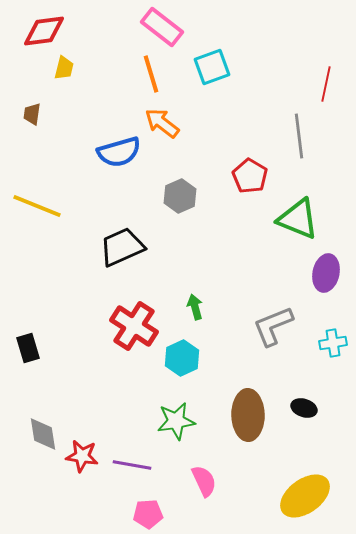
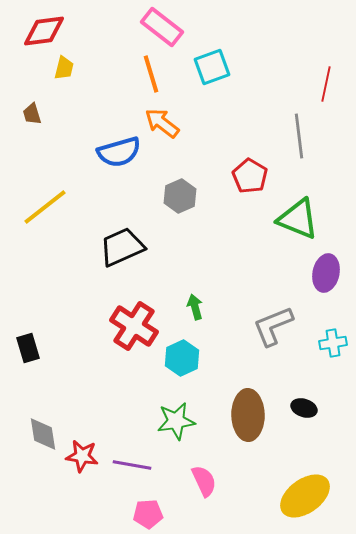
brown trapezoid: rotated 25 degrees counterclockwise
yellow line: moved 8 px right, 1 px down; rotated 60 degrees counterclockwise
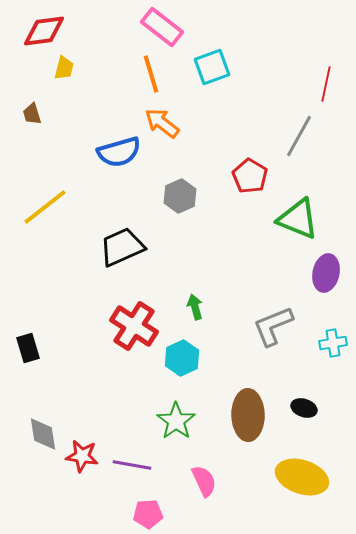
gray line: rotated 36 degrees clockwise
green star: rotated 27 degrees counterclockwise
yellow ellipse: moved 3 px left, 19 px up; rotated 54 degrees clockwise
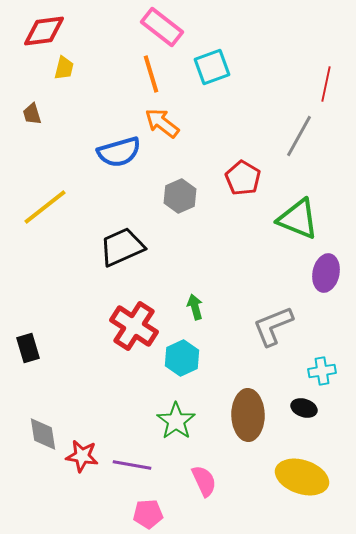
red pentagon: moved 7 px left, 2 px down
cyan cross: moved 11 px left, 28 px down
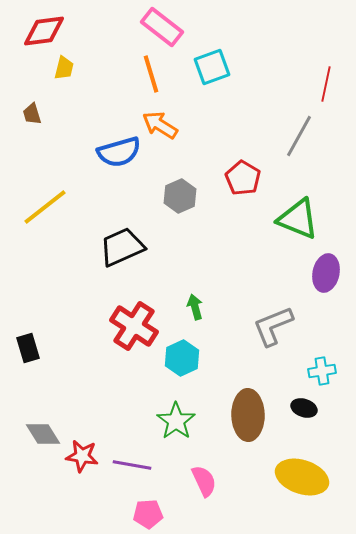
orange arrow: moved 2 px left, 2 px down; rotated 6 degrees counterclockwise
gray diamond: rotated 24 degrees counterclockwise
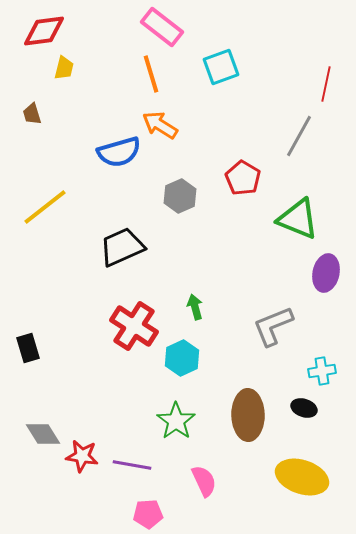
cyan square: moved 9 px right
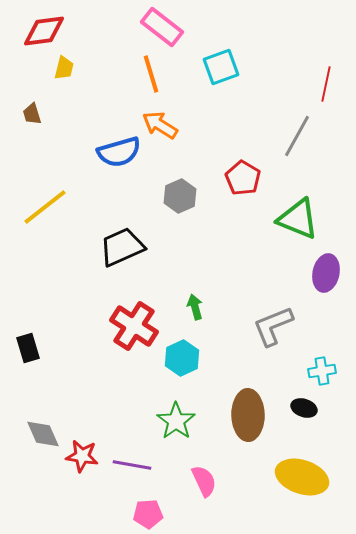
gray line: moved 2 px left
gray diamond: rotated 9 degrees clockwise
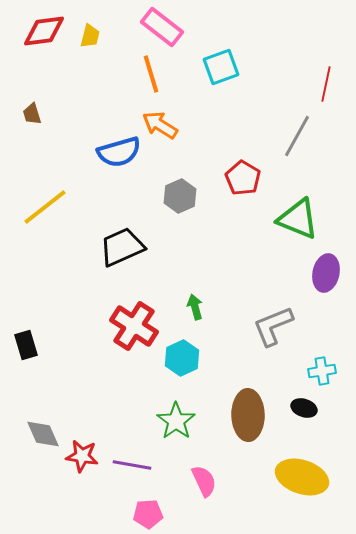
yellow trapezoid: moved 26 px right, 32 px up
black rectangle: moved 2 px left, 3 px up
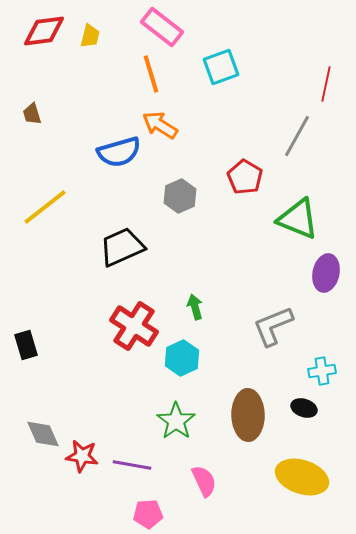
red pentagon: moved 2 px right, 1 px up
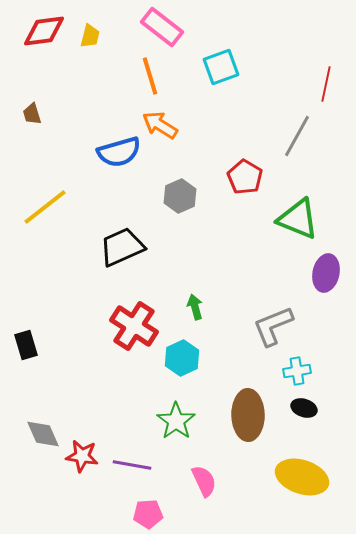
orange line: moved 1 px left, 2 px down
cyan cross: moved 25 px left
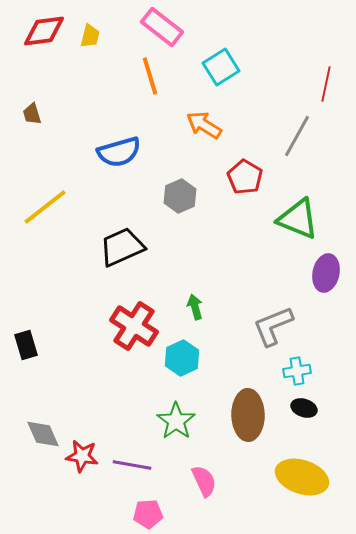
cyan square: rotated 12 degrees counterclockwise
orange arrow: moved 44 px right
